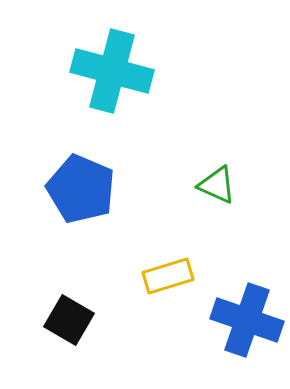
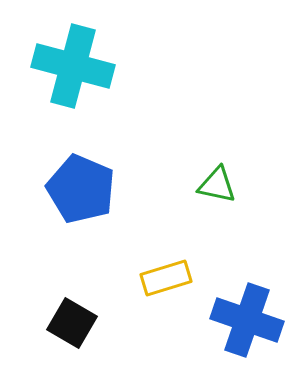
cyan cross: moved 39 px left, 5 px up
green triangle: rotated 12 degrees counterclockwise
yellow rectangle: moved 2 px left, 2 px down
black square: moved 3 px right, 3 px down
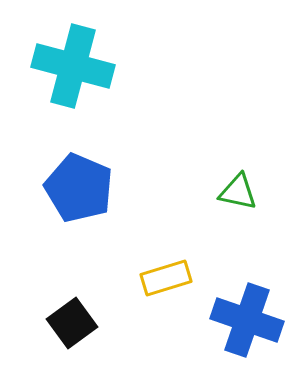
green triangle: moved 21 px right, 7 px down
blue pentagon: moved 2 px left, 1 px up
black square: rotated 24 degrees clockwise
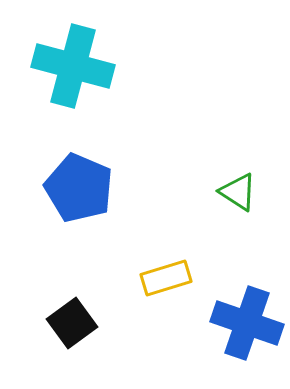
green triangle: rotated 21 degrees clockwise
blue cross: moved 3 px down
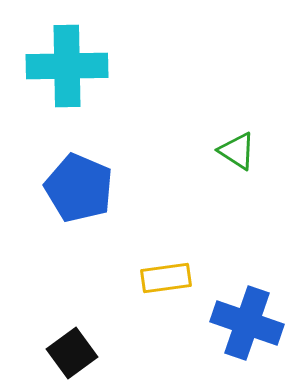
cyan cross: moved 6 px left; rotated 16 degrees counterclockwise
green triangle: moved 1 px left, 41 px up
yellow rectangle: rotated 9 degrees clockwise
black square: moved 30 px down
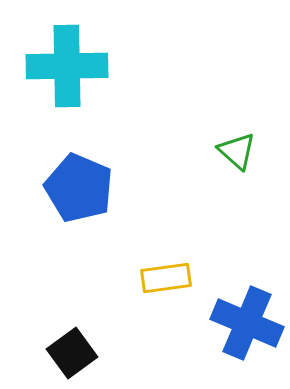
green triangle: rotated 9 degrees clockwise
blue cross: rotated 4 degrees clockwise
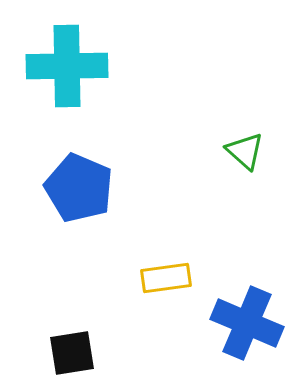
green triangle: moved 8 px right
black square: rotated 27 degrees clockwise
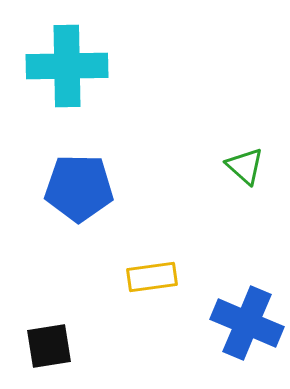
green triangle: moved 15 px down
blue pentagon: rotated 22 degrees counterclockwise
yellow rectangle: moved 14 px left, 1 px up
black square: moved 23 px left, 7 px up
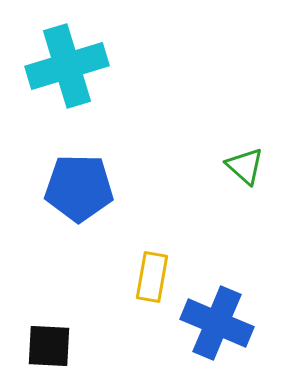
cyan cross: rotated 16 degrees counterclockwise
yellow rectangle: rotated 72 degrees counterclockwise
blue cross: moved 30 px left
black square: rotated 12 degrees clockwise
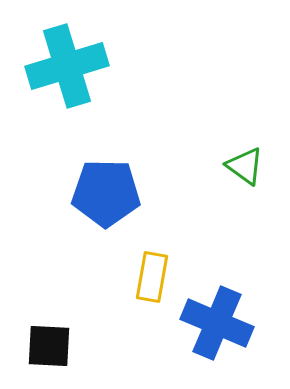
green triangle: rotated 6 degrees counterclockwise
blue pentagon: moved 27 px right, 5 px down
